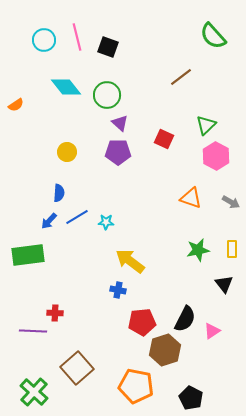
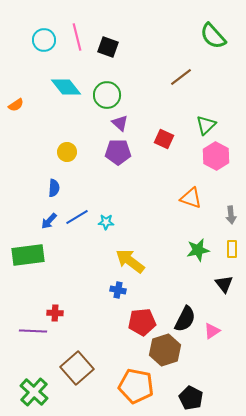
blue semicircle: moved 5 px left, 5 px up
gray arrow: moved 13 px down; rotated 54 degrees clockwise
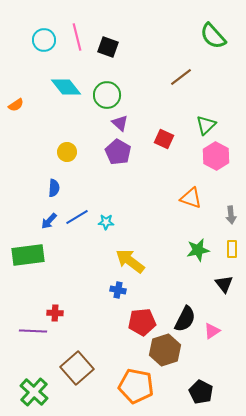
purple pentagon: rotated 30 degrees clockwise
black pentagon: moved 10 px right, 6 px up
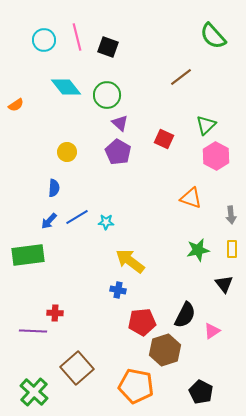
black semicircle: moved 4 px up
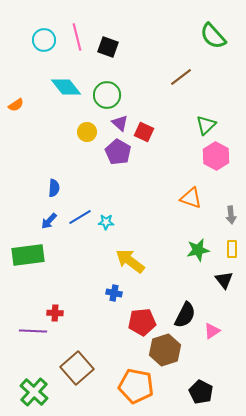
red square: moved 20 px left, 7 px up
yellow circle: moved 20 px right, 20 px up
blue line: moved 3 px right
black triangle: moved 4 px up
blue cross: moved 4 px left, 3 px down
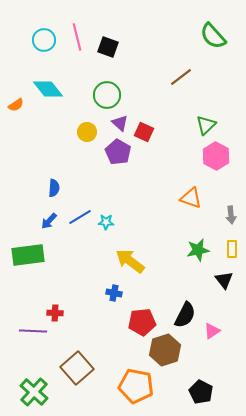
cyan diamond: moved 18 px left, 2 px down
